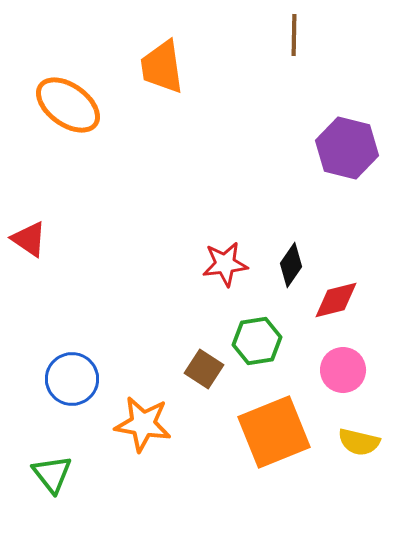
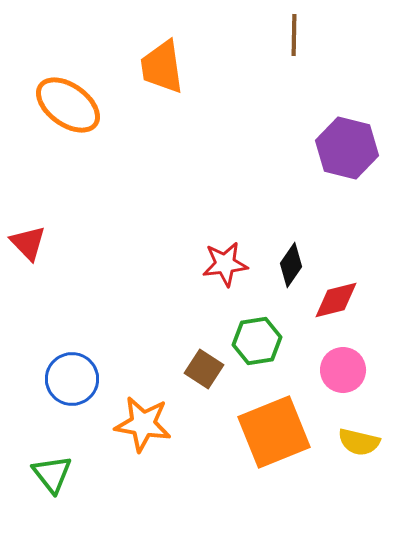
red triangle: moved 1 px left, 4 px down; rotated 12 degrees clockwise
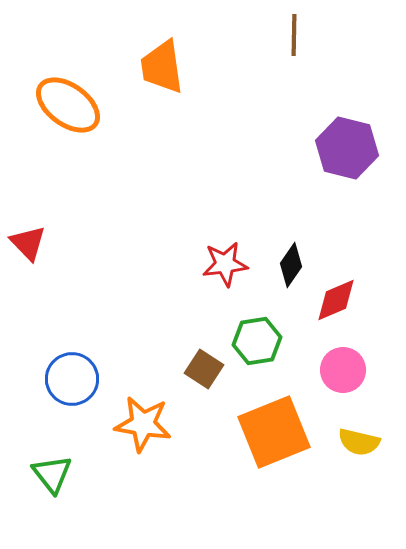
red diamond: rotated 9 degrees counterclockwise
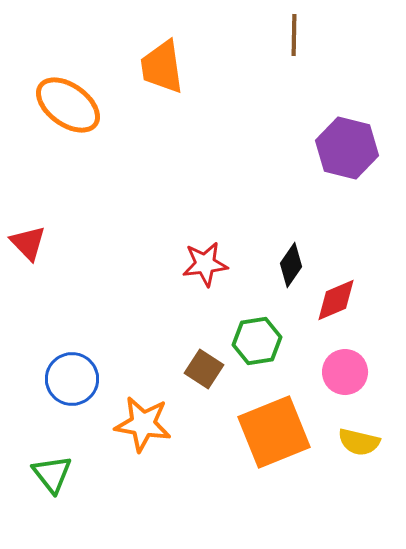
red star: moved 20 px left
pink circle: moved 2 px right, 2 px down
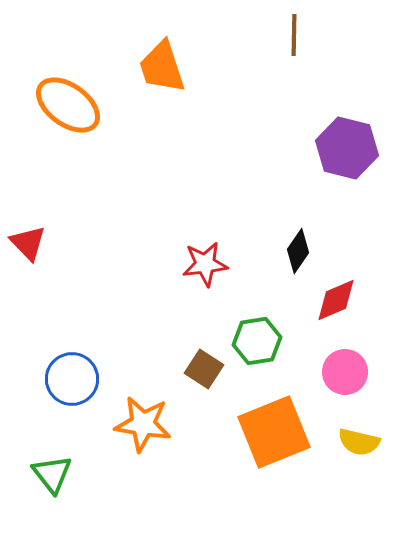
orange trapezoid: rotated 10 degrees counterclockwise
black diamond: moved 7 px right, 14 px up
